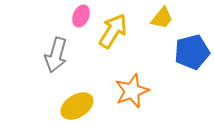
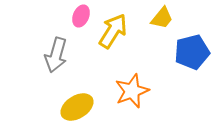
yellow ellipse: moved 1 px down
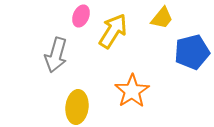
orange star: rotated 12 degrees counterclockwise
yellow ellipse: rotated 52 degrees counterclockwise
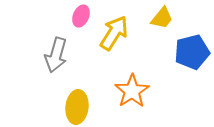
yellow arrow: moved 1 px right, 2 px down
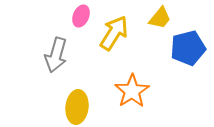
yellow trapezoid: moved 2 px left
blue pentagon: moved 4 px left, 4 px up
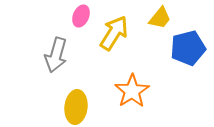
yellow ellipse: moved 1 px left
